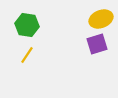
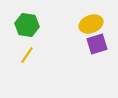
yellow ellipse: moved 10 px left, 5 px down
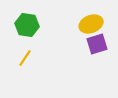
yellow line: moved 2 px left, 3 px down
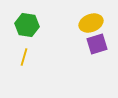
yellow ellipse: moved 1 px up
yellow line: moved 1 px left, 1 px up; rotated 18 degrees counterclockwise
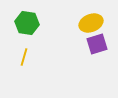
green hexagon: moved 2 px up
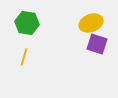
purple square: rotated 35 degrees clockwise
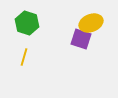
green hexagon: rotated 10 degrees clockwise
purple square: moved 16 px left, 5 px up
